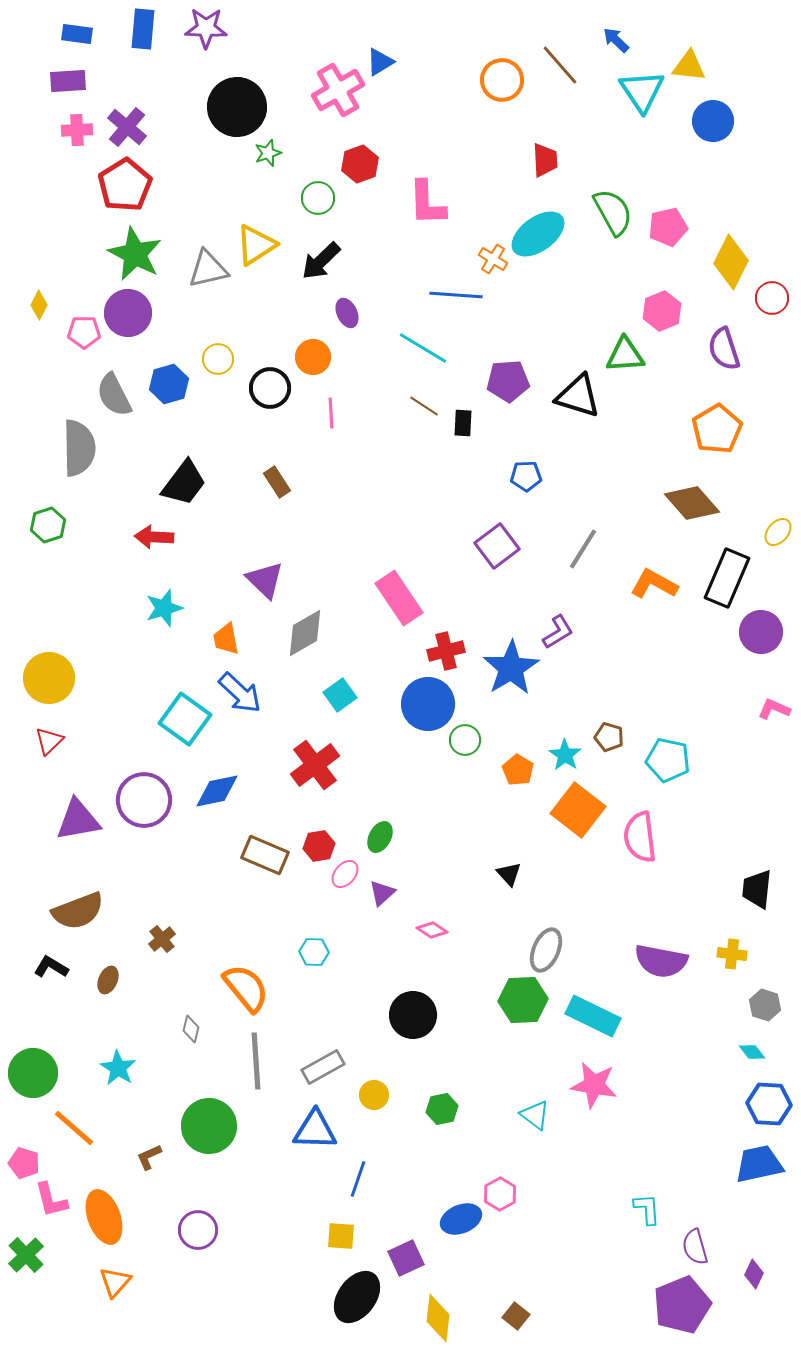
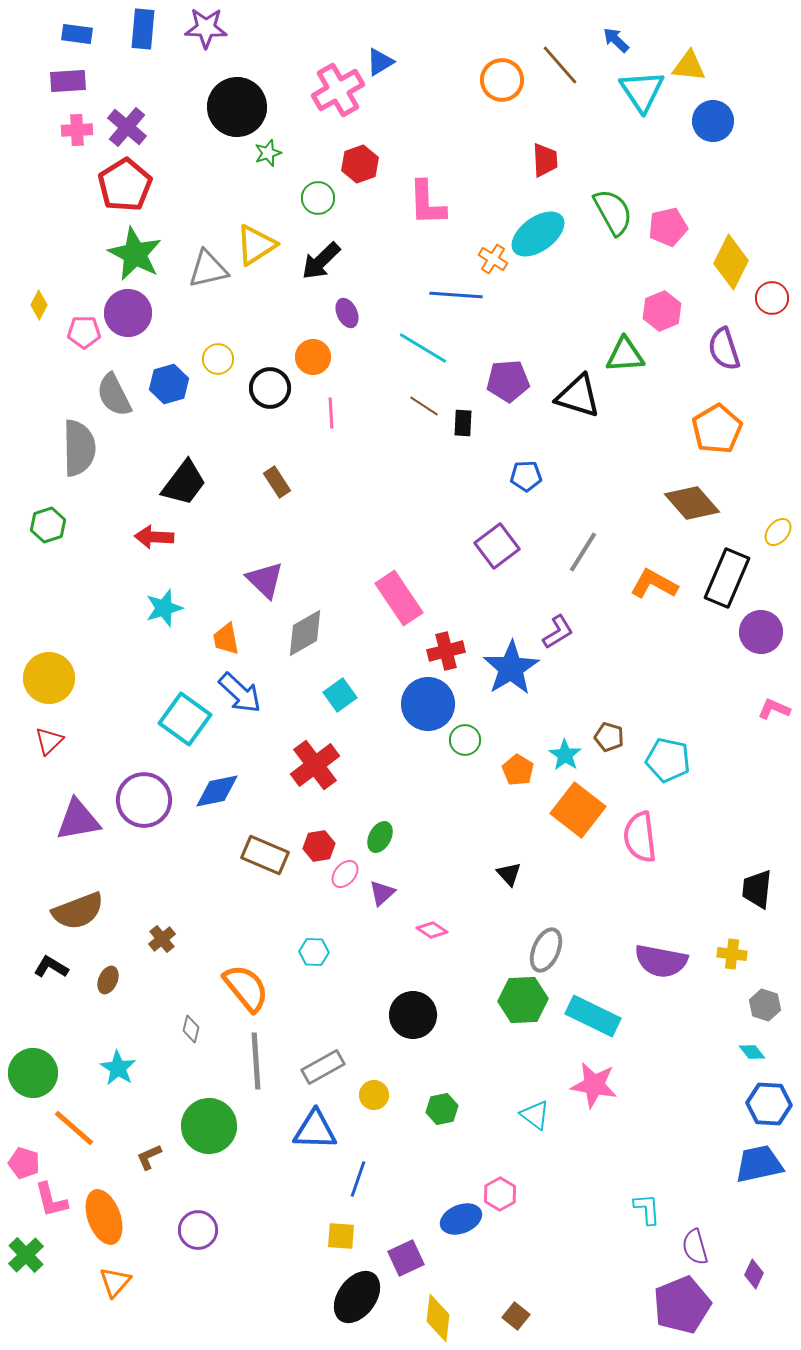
gray line at (583, 549): moved 3 px down
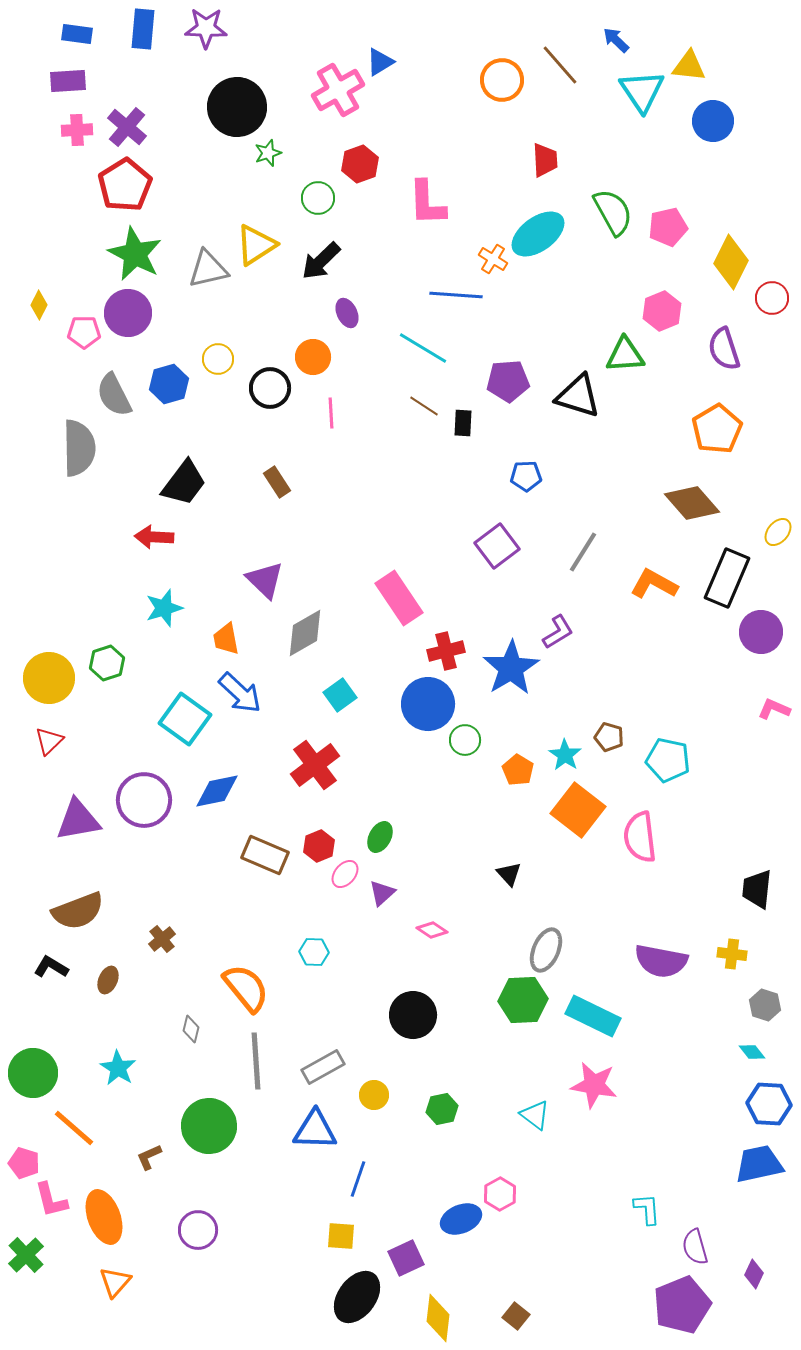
green hexagon at (48, 525): moved 59 px right, 138 px down
red hexagon at (319, 846): rotated 12 degrees counterclockwise
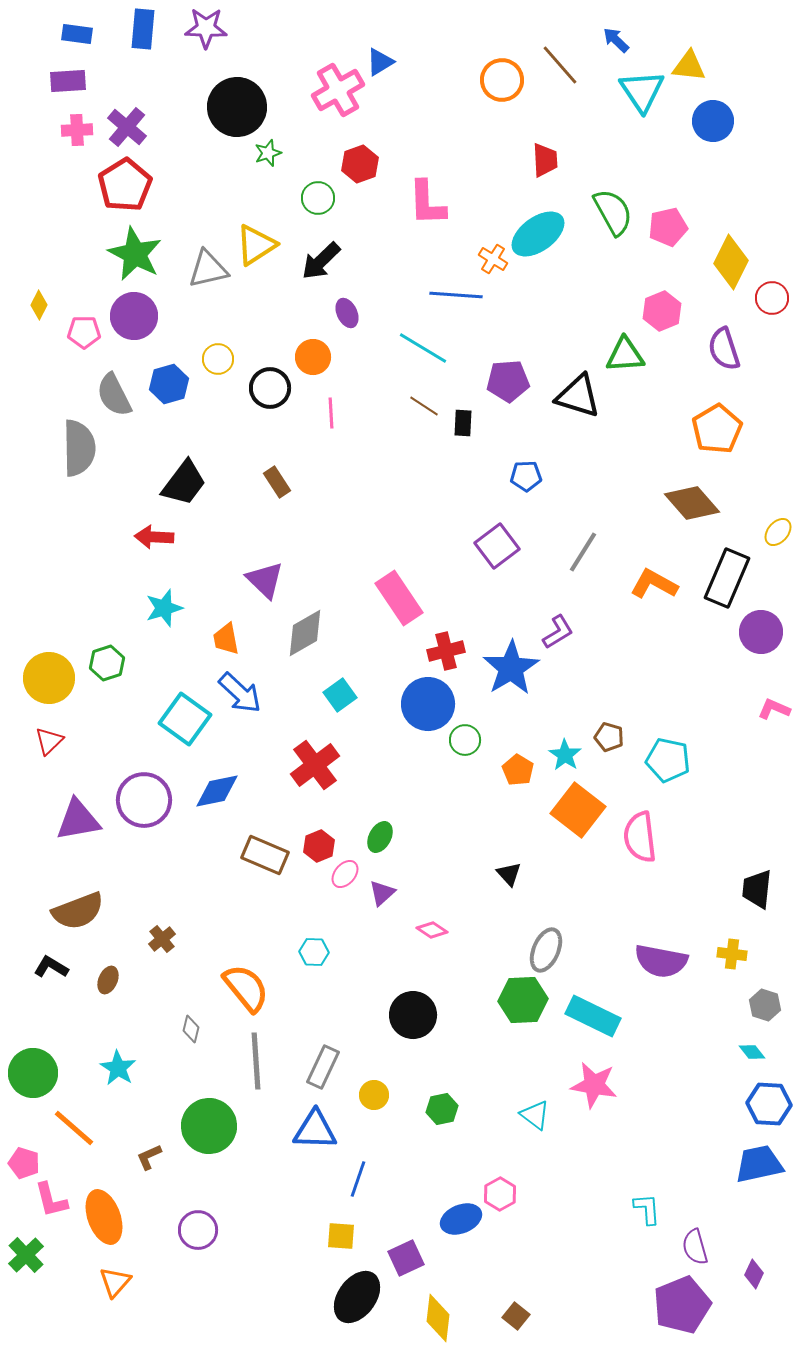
purple circle at (128, 313): moved 6 px right, 3 px down
gray rectangle at (323, 1067): rotated 36 degrees counterclockwise
